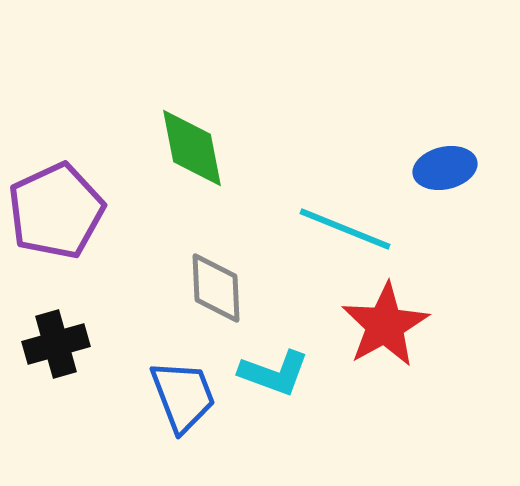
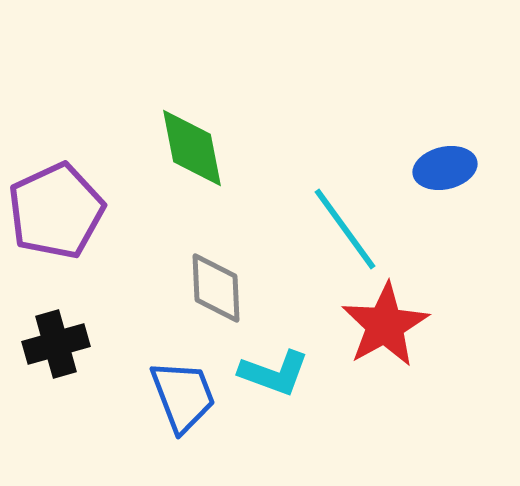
cyan line: rotated 32 degrees clockwise
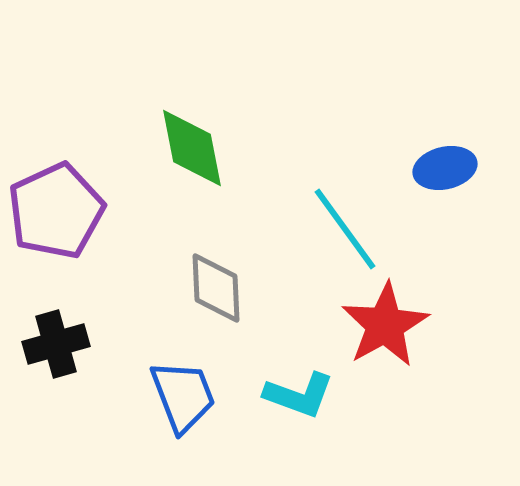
cyan L-shape: moved 25 px right, 22 px down
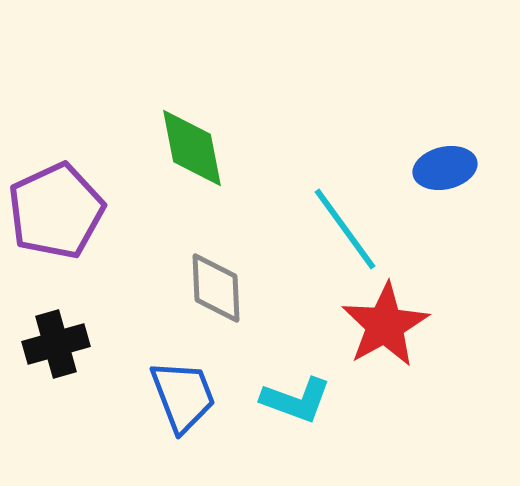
cyan L-shape: moved 3 px left, 5 px down
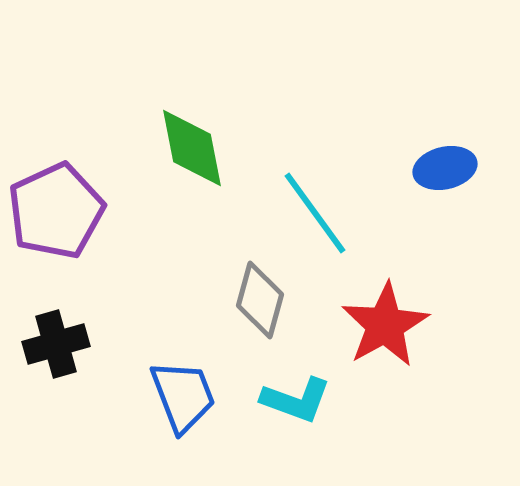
cyan line: moved 30 px left, 16 px up
gray diamond: moved 44 px right, 12 px down; rotated 18 degrees clockwise
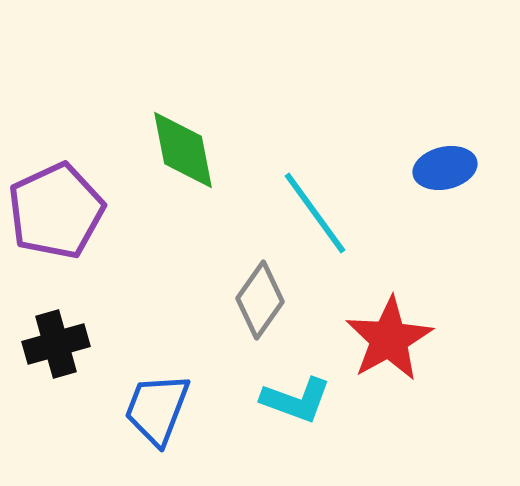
green diamond: moved 9 px left, 2 px down
gray diamond: rotated 20 degrees clockwise
red star: moved 4 px right, 14 px down
blue trapezoid: moved 26 px left, 13 px down; rotated 138 degrees counterclockwise
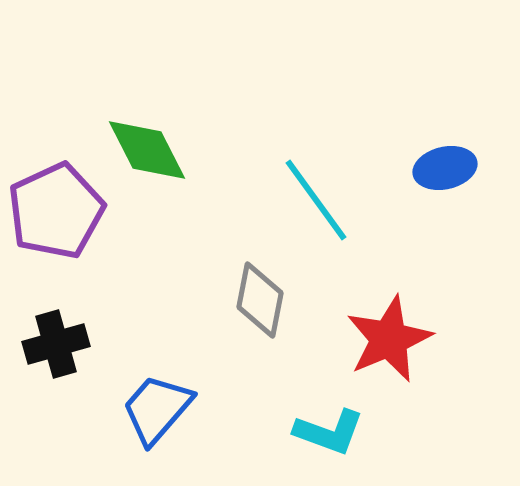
green diamond: moved 36 px left; rotated 16 degrees counterclockwise
cyan line: moved 1 px right, 13 px up
gray diamond: rotated 24 degrees counterclockwise
red star: rotated 6 degrees clockwise
cyan L-shape: moved 33 px right, 32 px down
blue trapezoid: rotated 20 degrees clockwise
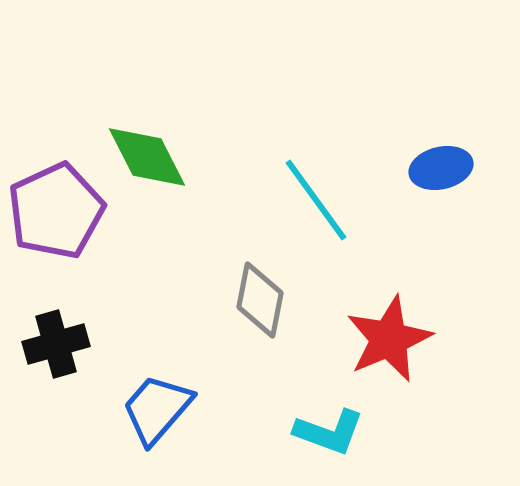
green diamond: moved 7 px down
blue ellipse: moved 4 px left
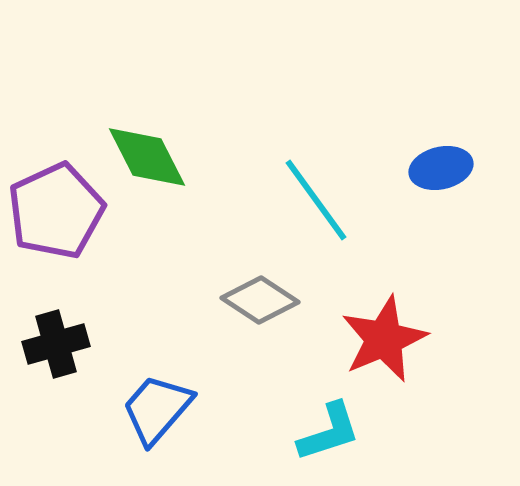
gray diamond: rotated 68 degrees counterclockwise
red star: moved 5 px left
cyan L-shape: rotated 38 degrees counterclockwise
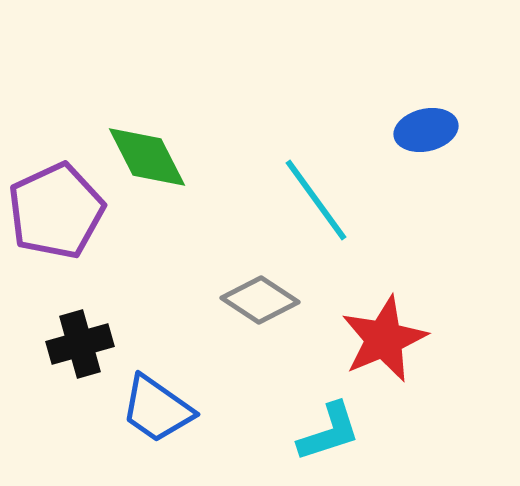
blue ellipse: moved 15 px left, 38 px up
black cross: moved 24 px right
blue trapezoid: rotated 96 degrees counterclockwise
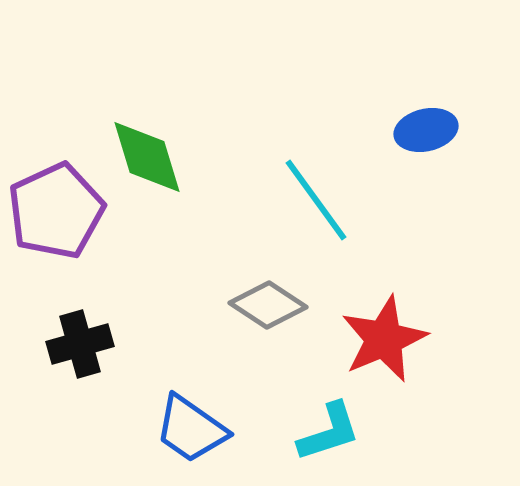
green diamond: rotated 10 degrees clockwise
gray diamond: moved 8 px right, 5 px down
blue trapezoid: moved 34 px right, 20 px down
